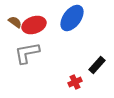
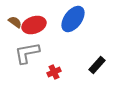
blue ellipse: moved 1 px right, 1 px down
red cross: moved 21 px left, 10 px up
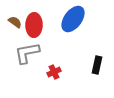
red ellipse: rotated 70 degrees counterclockwise
black rectangle: rotated 30 degrees counterclockwise
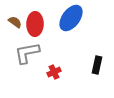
blue ellipse: moved 2 px left, 1 px up
red ellipse: moved 1 px right, 1 px up
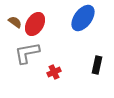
blue ellipse: moved 12 px right
red ellipse: rotated 30 degrees clockwise
